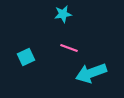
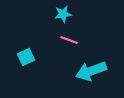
pink line: moved 8 px up
cyan arrow: moved 2 px up
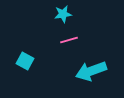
pink line: rotated 36 degrees counterclockwise
cyan square: moved 1 px left, 4 px down; rotated 36 degrees counterclockwise
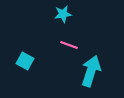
pink line: moved 5 px down; rotated 36 degrees clockwise
cyan arrow: rotated 128 degrees clockwise
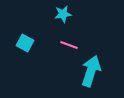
cyan square: moved 18 px up
